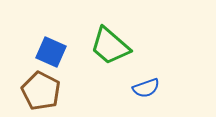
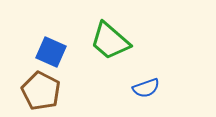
green trapezoid: moved 5 px up
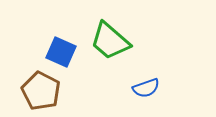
blue square: moved 10 px right
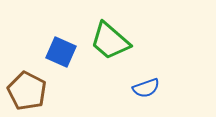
brown pentagon: moved 14 px left
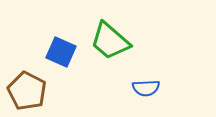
blue semicircle: rotated 16 degrees clockwise
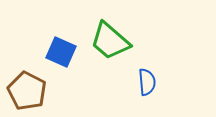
blue semicircle: moved 1 px right, 6 px up; rotated 92 degrees counterclockwise
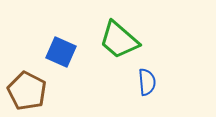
green trapezoid: moved 9 px right, 1 px up
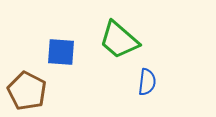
blue square: rotated 20 degrees counterclockwise
blue semicircle: rotated 12 degrees clockwise
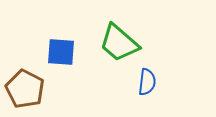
green trapezoid: moved 3 px down
brown pentagon: moved 2 px left, 2 px up
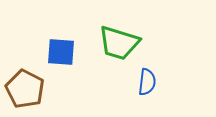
green trapezoid: rotated 24 degrees counterclockwise
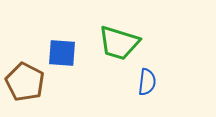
blue square: moved 1 px right, 1 px down
brown pentagon: moved 7 px up
